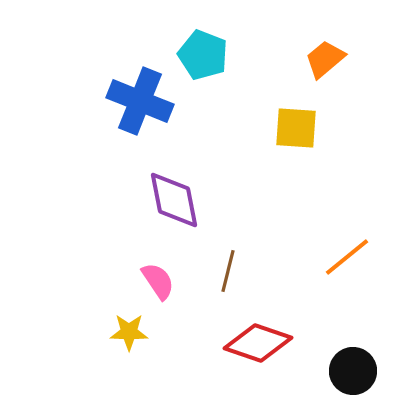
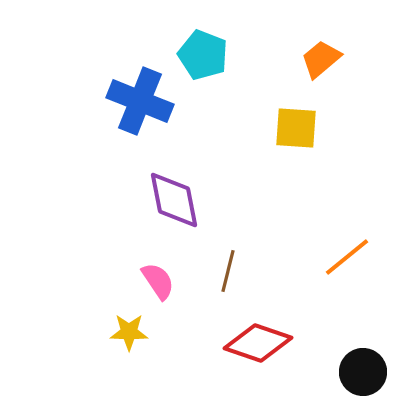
orange trapezoid: moved 4 px left
black circle: moved 10 px right, 1 px down
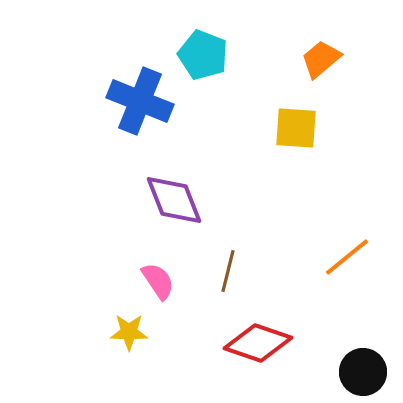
purple diamond: rotated 10 degrees counterclockwise
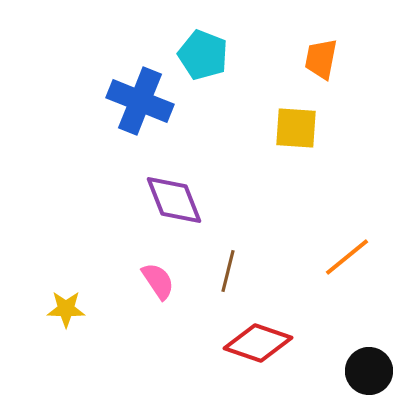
orange trapezoid: rotated 39 degrees counterclockwise
yellow star: moved 63 px left, 23 px up
black circle: moved 6 px right, 1 px up
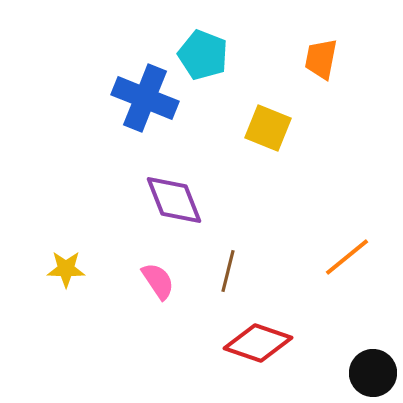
blue cross: moved 5 px right, 3 px up
yellow square: moved 28 px left; rotated 18 degrees clockwise
yellow star: moved 40 px up
black circle: moved 4 px right, 2 px down
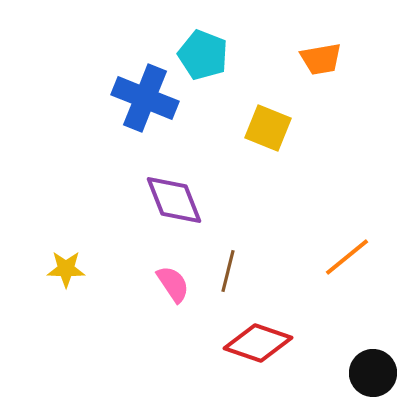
orange trapezoid: rotated 111 degrees counterclockwise
pink semicircle: moved 15 px right, 3 px down
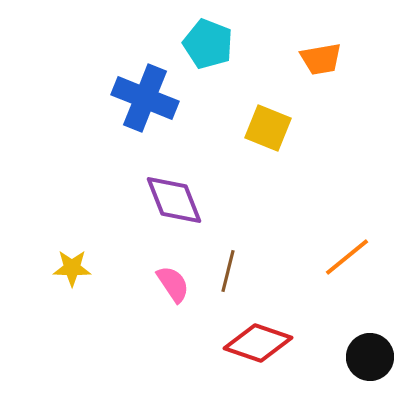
cyan pentagon: moved 5 px right, 11 px up
yellow star: moved 6 px right, 1 px up
black circle: moved 3 px left, 16 px up
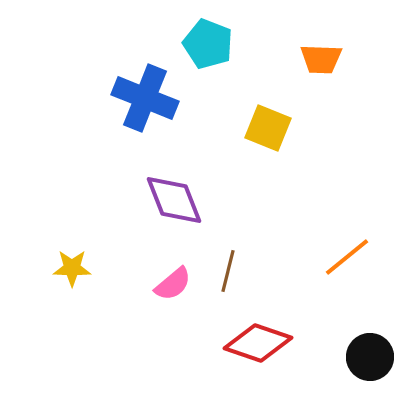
orange trapezoid: rotated 12 degrees clockwise
pink semicircle: rotated 84 degrees clockwise
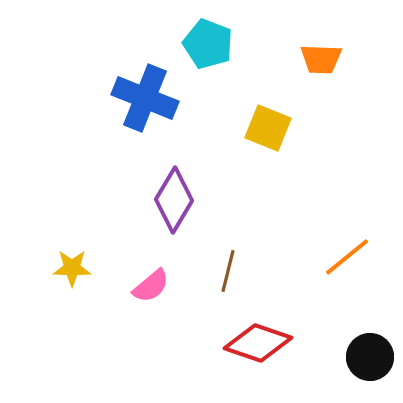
purple diamond: rotated 52 degrees clockwise
pink semicircle: moved 22 px left, 2 px down
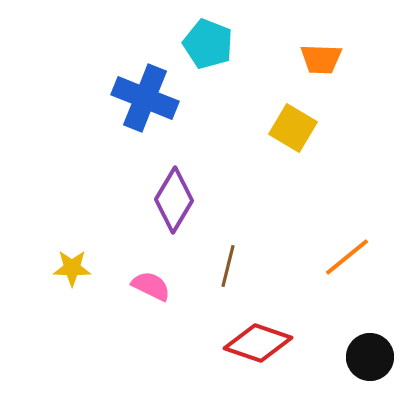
yellow square: moved 25 px right; rotated 9 degrees clockwise
brown line: moved 5 px up
pink semicircle: rotated 114 degrees counterclockwise
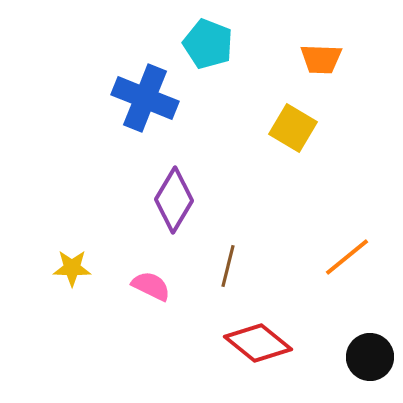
red diamond: rotated 20 degrees clockwise
